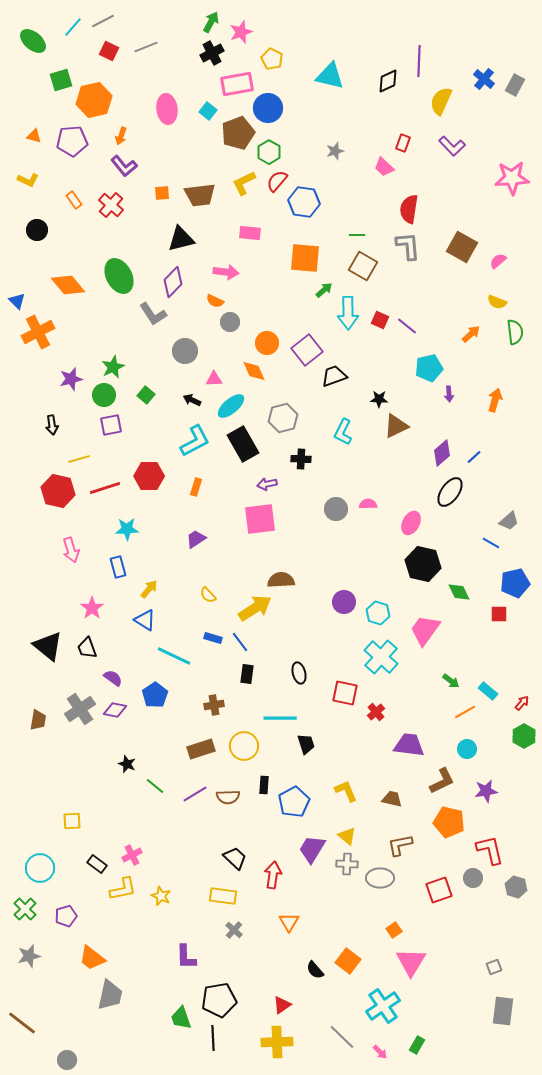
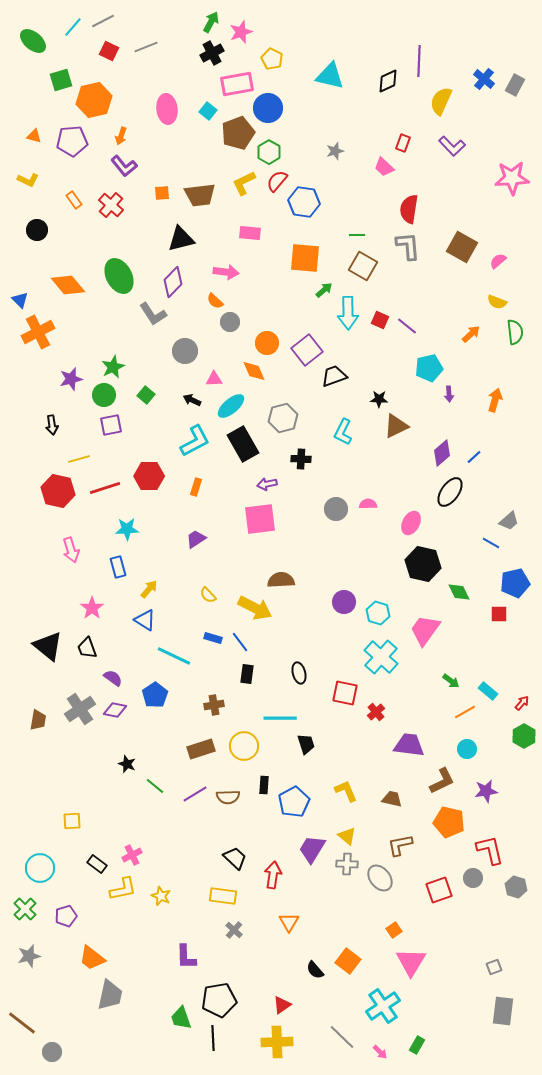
blue triangle at (17, 301): moved 3 px right, 1 px up
orange semicircle at (215, 301): rotated 18 degrees clockwise
yellow arrow at (255, 608): rotated 60 degrees clockwise
gray ellipse at (380, 878): rotated 52 degrees clockwise
gray circle at (67, 1060): moved 15 px left, 8 px up
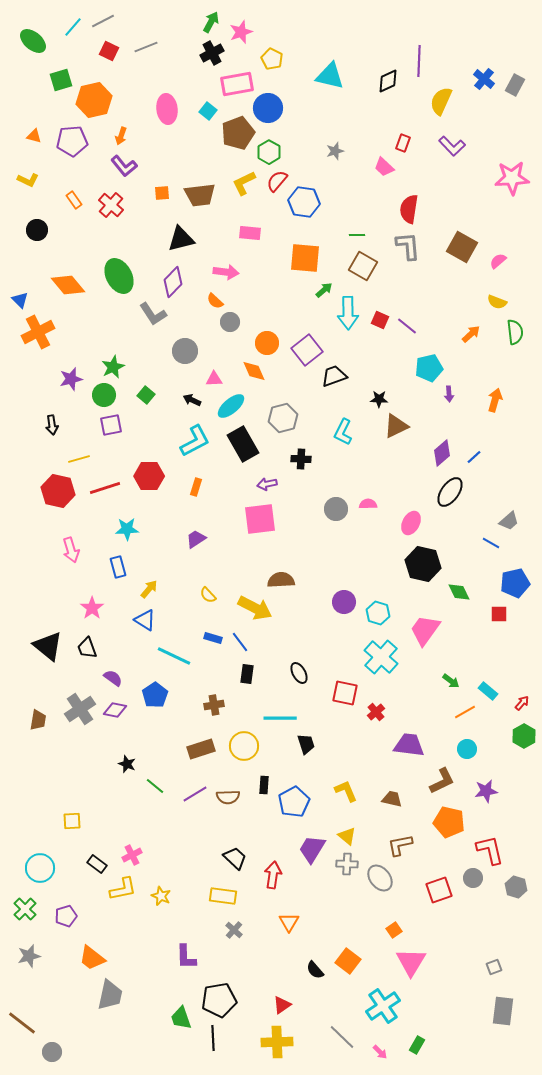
black ellipse at (299, 673): rotated 15 degrees counterclockwise
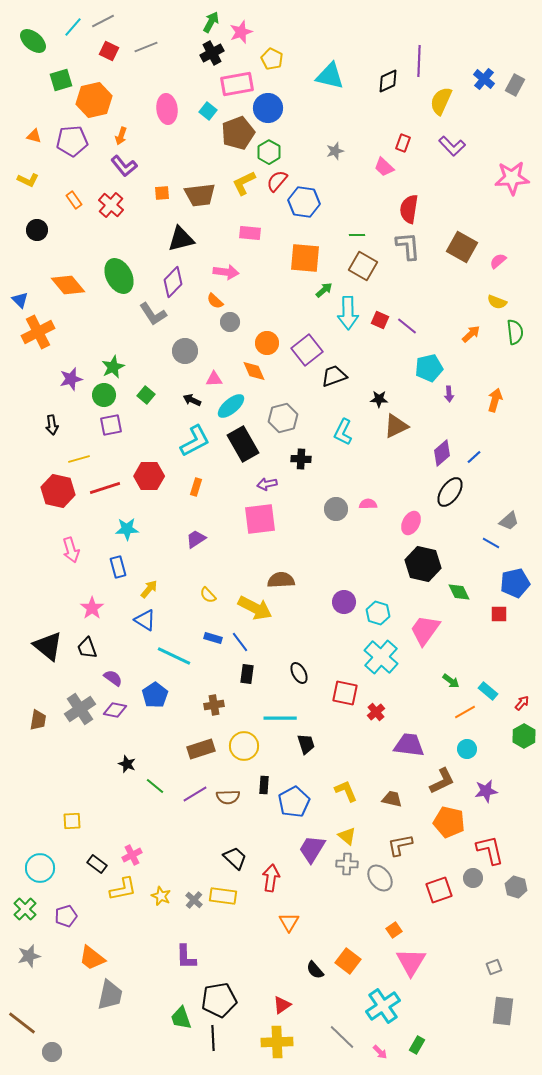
red arrow at (273, 875): moved 2 px left, 3 px down
gray cross at (234, 930): moved 40 px left, 30 px up
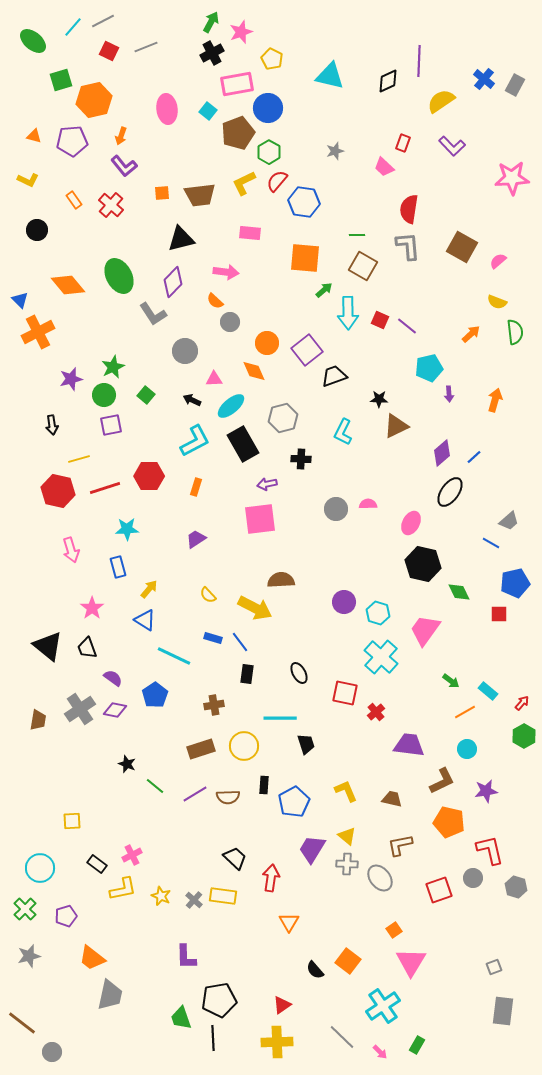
yellow semicircle at (441, 101): rotated 32 degrees clockwise
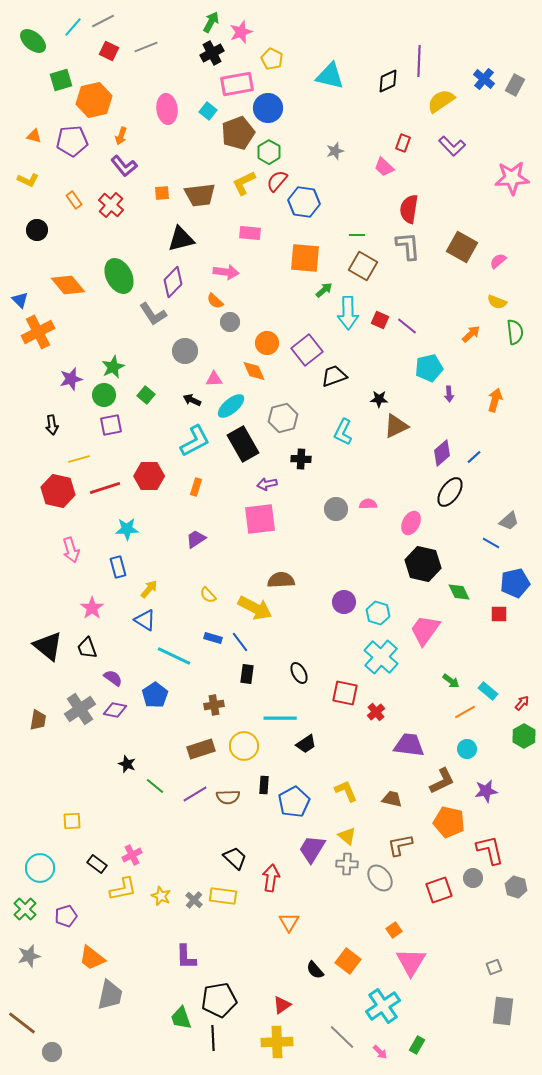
black trapezoid at (306, 744): rotated 75 degrees clockwise
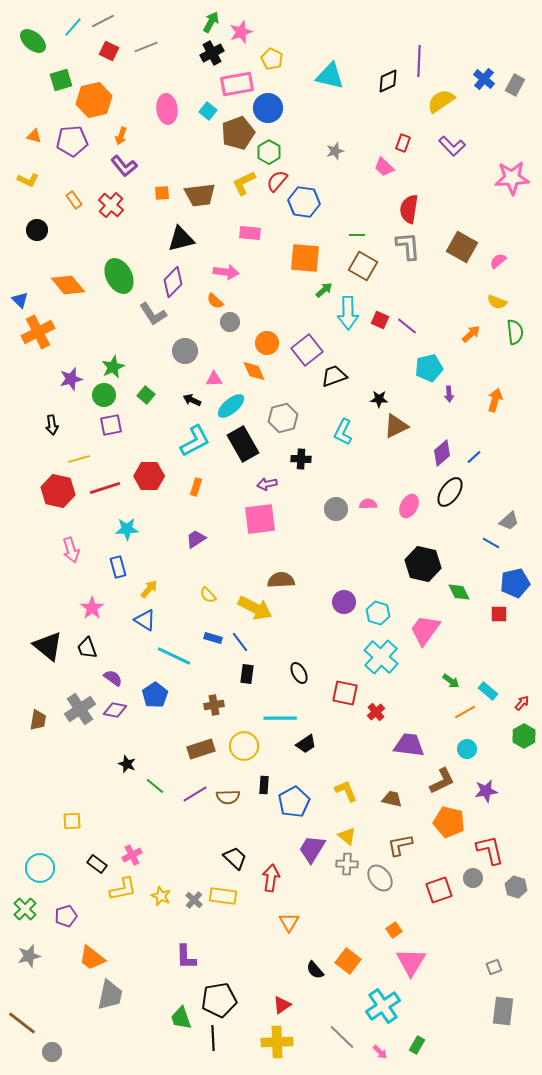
pink ellipse at (411, 523): moved 2 px left, 17 px up
